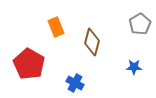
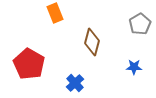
orange rectangle: moved 1 px left, 14 px up
blue cross: rotated 18 degrees clockwise
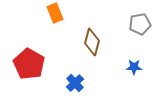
gray pentagon: rotated 20 degrees clockwise
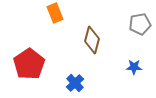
brown diamond: moved 2 px up
red pentagon: rotated 8 degrees clockwise
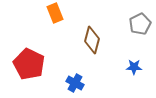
gray pentagon: rotated 15 degrees counterclockwise
red pentagon: rotated 12 degrees counterclockwise
blue cross: rotated 18 degrees counterclockwise
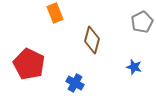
gray pentagon: moved 2 px right, 2 px up
blue star: rotated 14 degrees clockwise
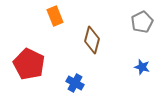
orange rectangle: moved 3 px down
blue star: moved 8 px right
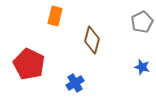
orange rectangle: rotated 36 degrees clockwise
blue cross: rotated 30 degrees clockwise
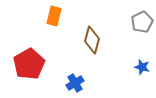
orange rectangle: moved 1 px left
red pentagon: rotated 16 degrees clockwise
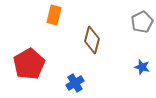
orange rectangle: moved 1 px up
